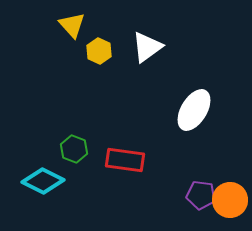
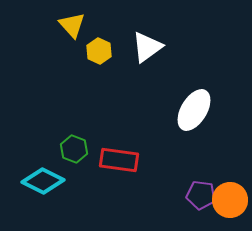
red rectangle: moved 6 px left
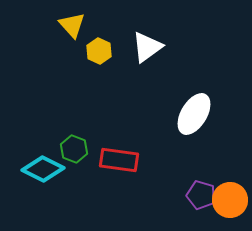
white ellipse: moved 4 px down
cyan diamond: moved 12 px up
purple pentagon: rotated 8 degrees clockwise
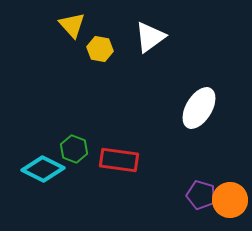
white triangle: moved 3 px right, 10 px up
yellow hexagon: moved 1 px right, 2 px up; rotated 15 degrees counterclockwise
white ellipse: moved 5 px right, 6 px up
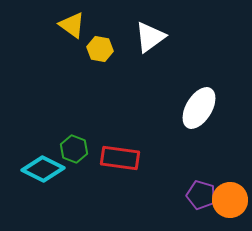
yellow triangle: rotated 12 degrees counterclockwise
red rectangle: moved 1 px right, 2 px up
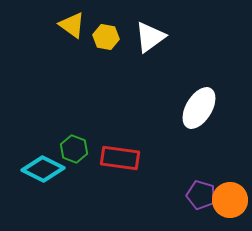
yellow hexagon: moved 6 px right, 12 px up
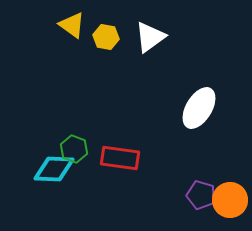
cyan diamond: moved 11 px right; rotated 24 degrees counterclockwise
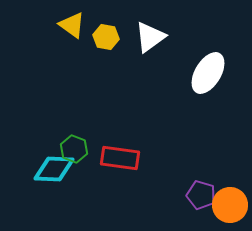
white ellipse: moved 9 px right, 35 px up
orange circle: moved 5 px down
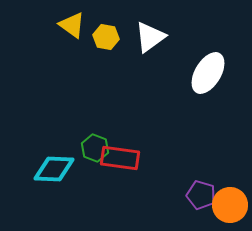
green hexagon: moved 21 px right, 1 px up
